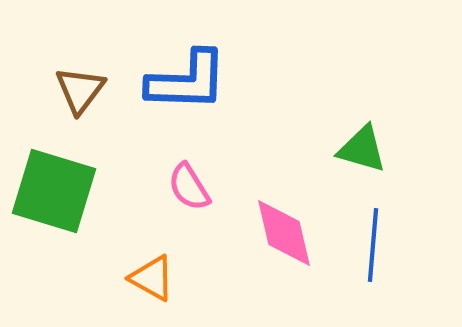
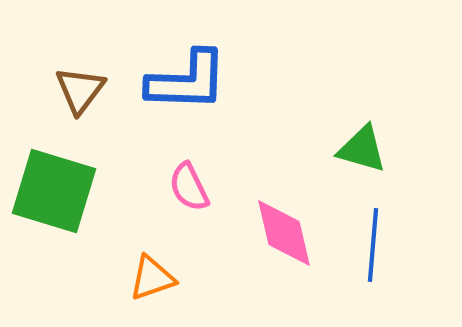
pink semicircle: rotated 6 degrees clockwise
orange triangle: rotated 48 degrees counterclockwise
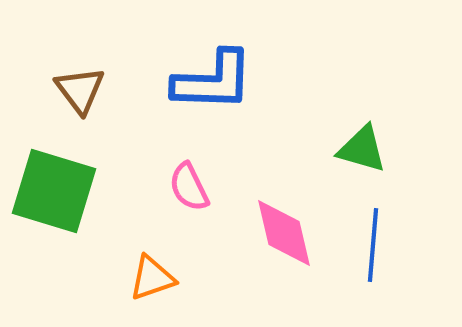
blue L-shape: moved 26 px right
brown triangle: rotated 14 degrees counterclockwise
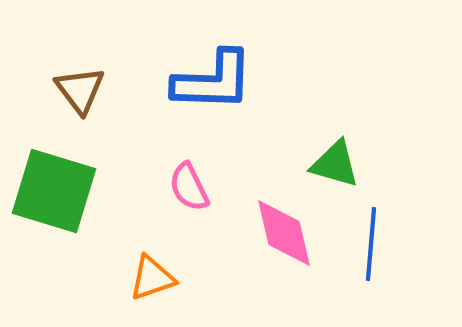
green triangle: moved 27 px left, 15 px down
blue line: moved 2 px left, 1 px up
